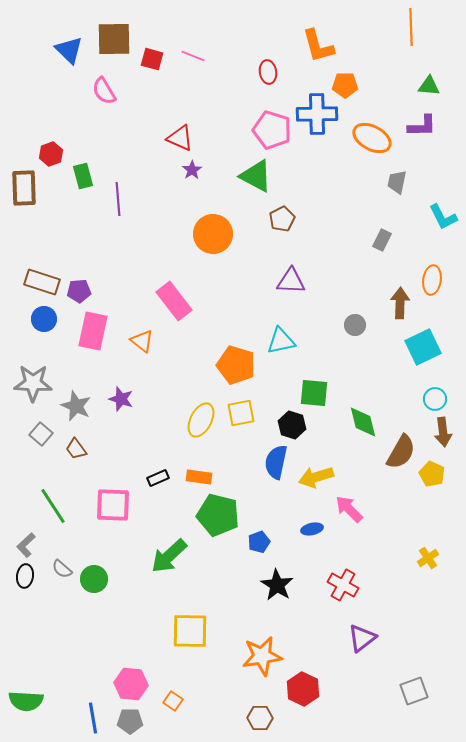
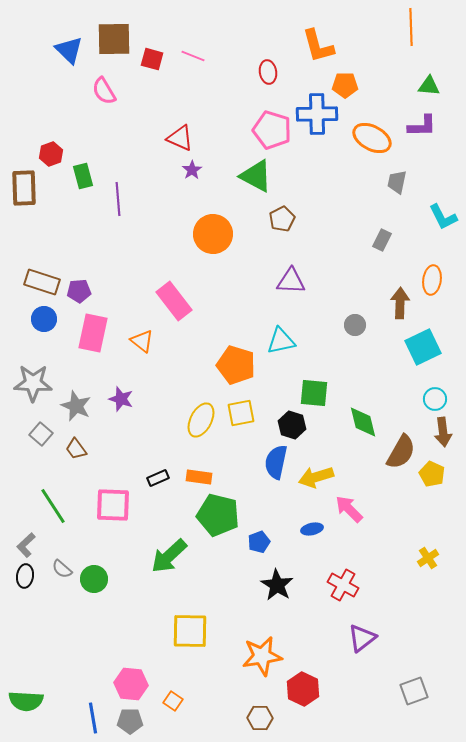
pink rectangle at (93, 331): moved 2 px down
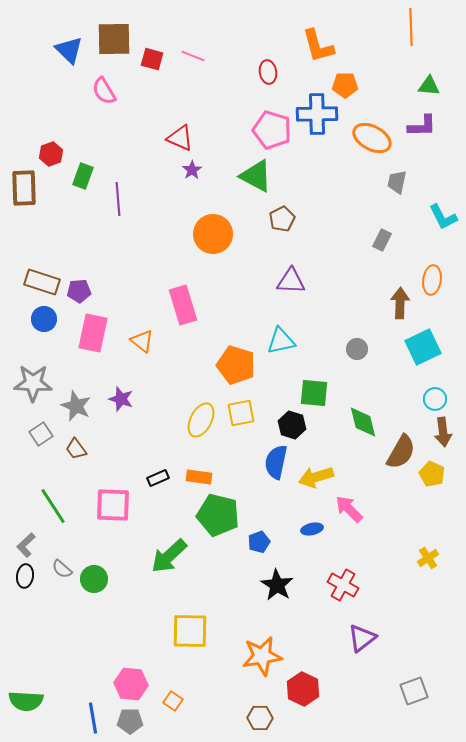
green rectangle at (83, 176): rotated 35 degrees clockwise
pink rectangle at (174, 301): moved 9 px right, 4 px down; rotated 21 degrees clockwise
gray circle at (355, 325): moved 2 px right, 24 px down
gray square at (41, 434): rotated 15 degrees clockwise
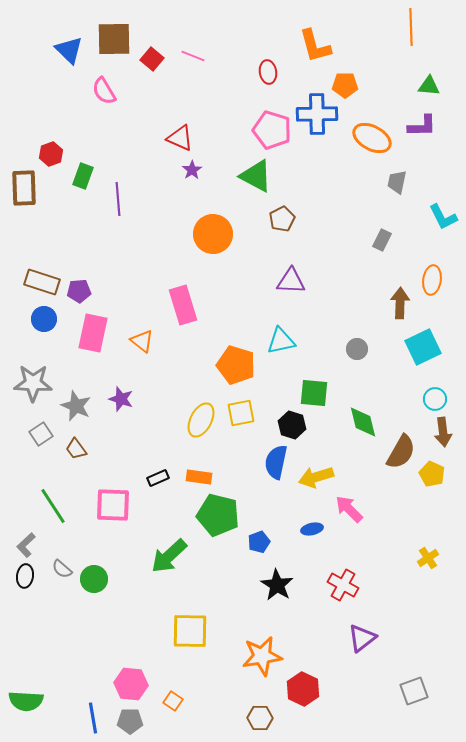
orange L-shape at (318, 46): moved 3 px left
red square at (152, 59): rotated 25 degrees clockwise
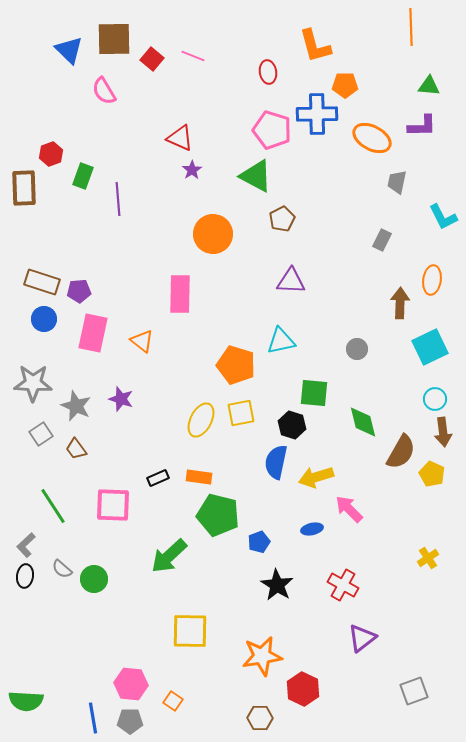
pink rectangle at (183, 305): moved 3 px left, 11 px up; rotated 18 degrees clockwise
cyan square at (423, 347): moved 7 px right
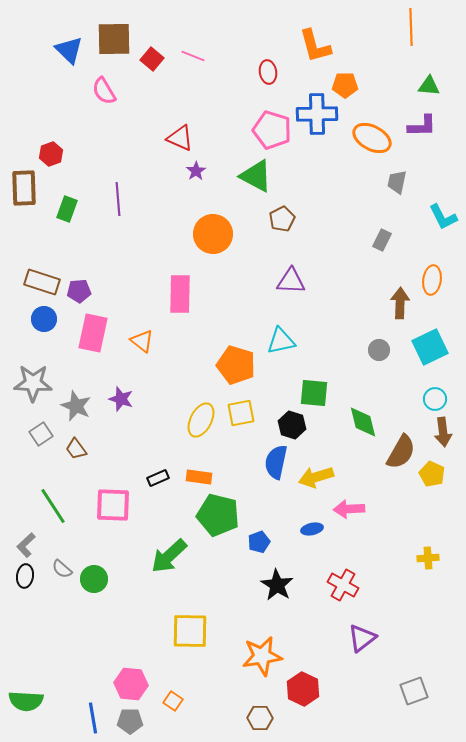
purple star at (192, 170): moved 4 px right, 1 px down
green rectangle at (83, 176): moved 16 px left, 33 px down
gray circle at (357, 349): moved 22 px right, 1 px down
pink arrow at (349, 509): rotated 48 degrees counterclockwise
yellow cross at (428, 558): rotated 30 degrees clockwise
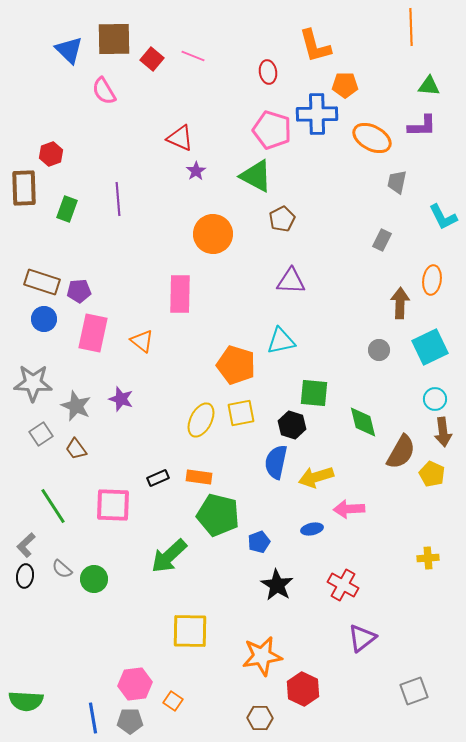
pink hexagon at (131, 684): moved 4 px right; rotated 12 degrees counterclockwise
